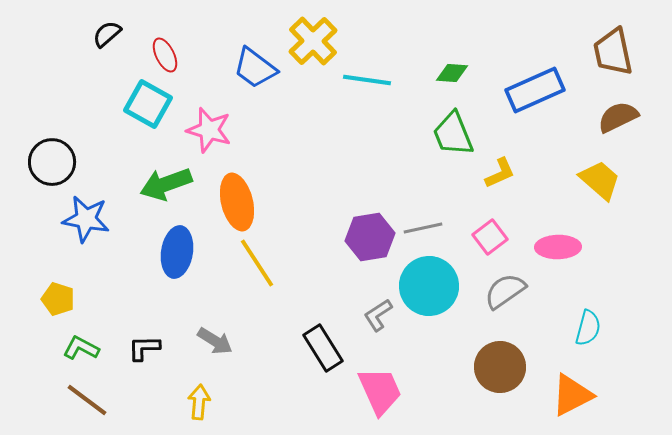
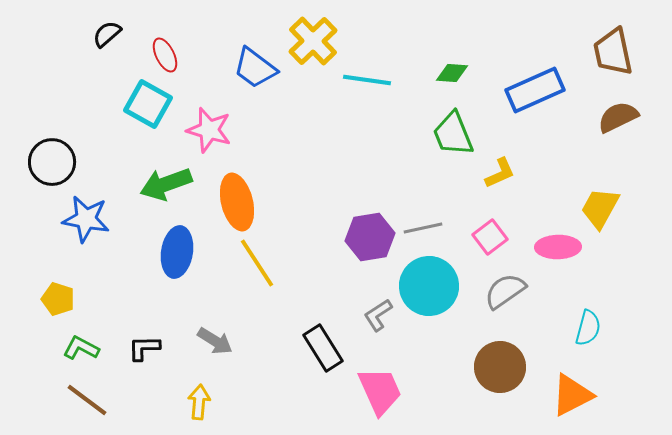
yellow trapezoid: moved 28 px down; rotated 102 degrees counterclockwise
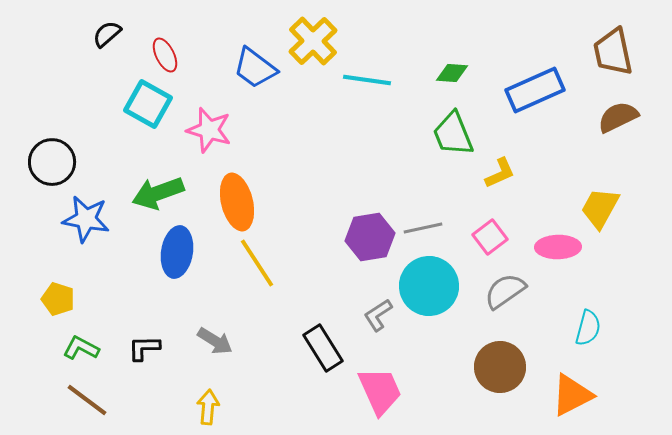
green arrow: moved 8 px left, 9 px down
yellow arrow: moved 9 px right, 5 px down
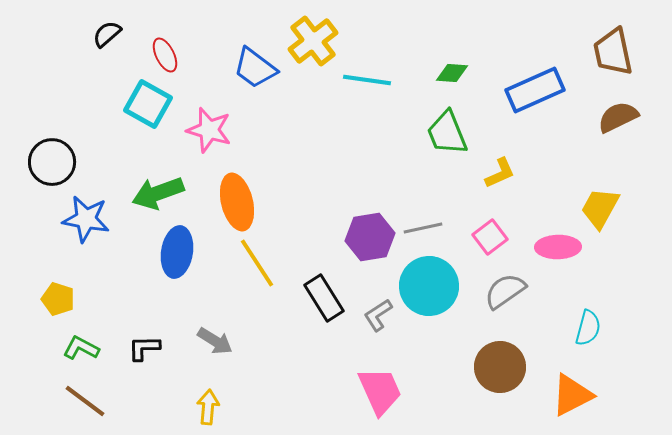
yellow cross: rotated 6 degrees clockwise
green trapezoid: moved 6 px left, 1 px up
black rectangle: moved 1 px right, 50 px up
brown line: moved 2 px left, 1 px down
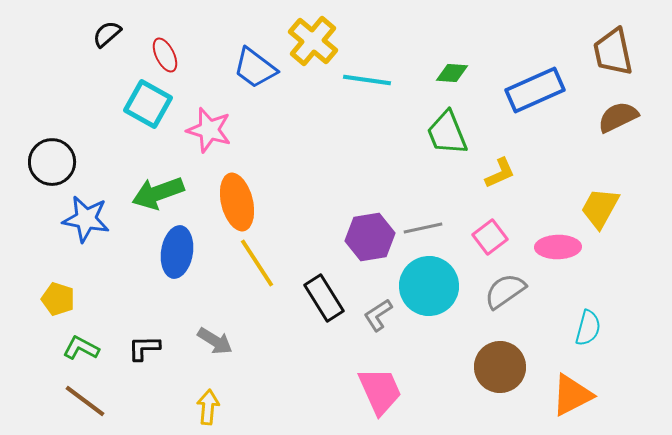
yellow cross: rotated 12 degrees counterclockwise
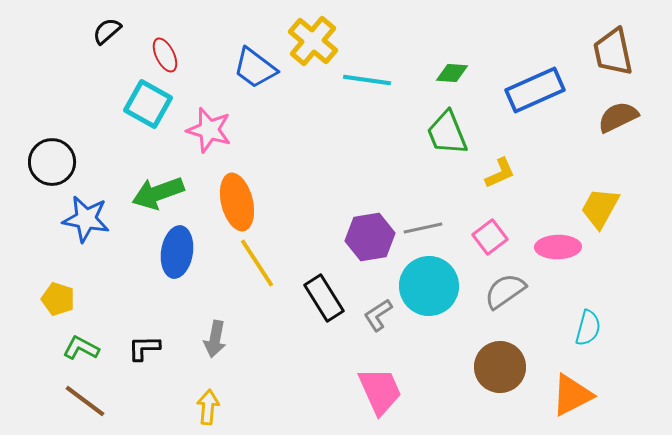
black semicircle: moved 3 px up
gray arrow: moved 2 px up; rotated 69 degrees clockwise
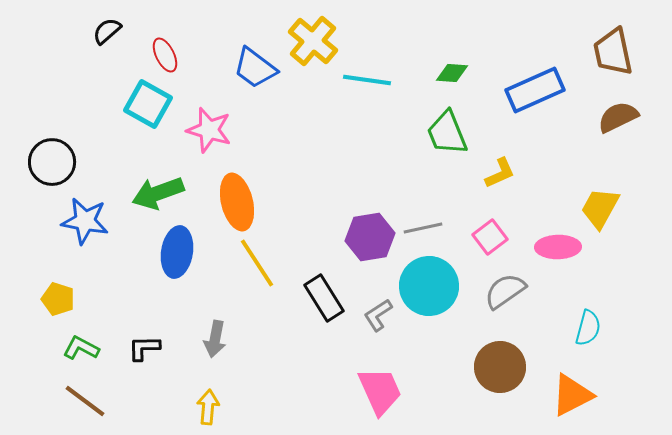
blue star: moved 1 px left, 2 px down
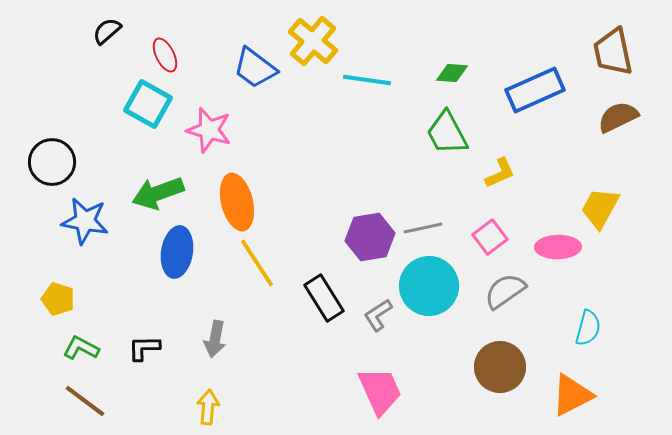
green trapezoid: rotated 6 degrees counterclockwise
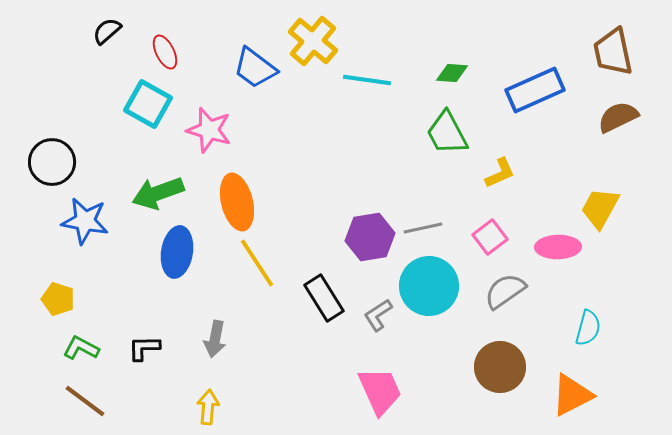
red ellipse: moved 3 px up
